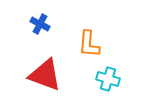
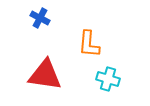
blue cross: moved 6 px up
red triangle: rotated 12 degrees counterclockwise
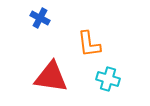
orange L-shape: rotated 12 degrees counterclockwise
red triangle: moved 6 px right, 2 px down
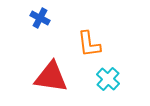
cyan cross: rotated 25 degrees clockwise
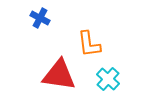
red triangle: moved 8 px right, 2 px up
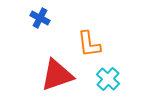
red triangle: moved 2 px left; rotated 27 degrees counterclockwise
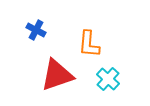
blue cross: moved 4 px left, 12 px down
orange L-shape: rotated 12 degrees clockwise
